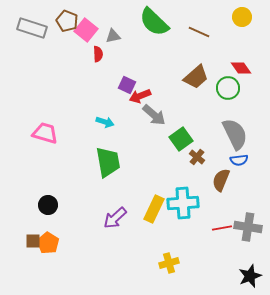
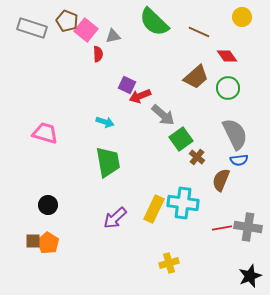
red diamond: moved 14 px left, 12 px up
gray arrow: moved 9 px right
cyan cross: rotated 12 degrees clockwise
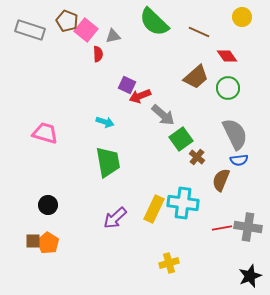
gray rectangle: moved 2 px left, 2 px down
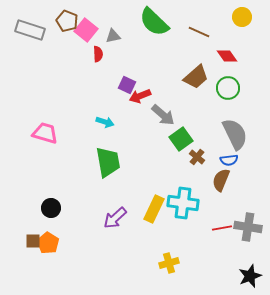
blue semicircle: moved 10 px left
black circle: moved 3 px right, 3 px down
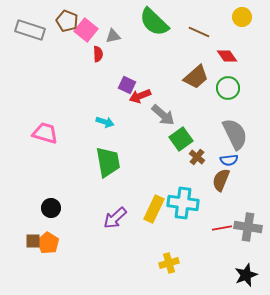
black star: moved 4 px left, 1 px up
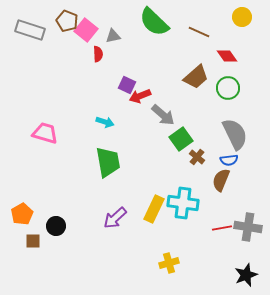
black circle: moved 5 px right, 18 px down
orange pentagon: moved 26 px left, 29 px up; rotated 10 degrees clockwise
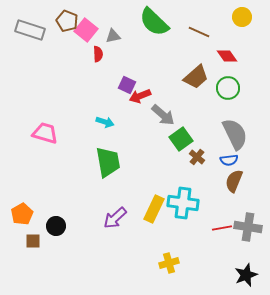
brown semicircle: moved 13 px right, 1 px down
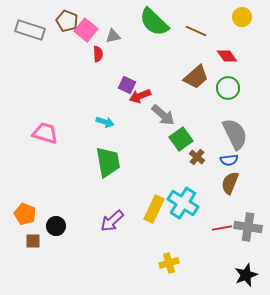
brown line: moved 3 px left, 1 px up
brown semicircle: moved 4 px left, 2 px down
cyan cross: rotated 24 degrees clockwise
orange pentagon: moved 3 px right; rotated 20 degrees counterclockwise
purple arrow: moved 3 px left, 3 px down
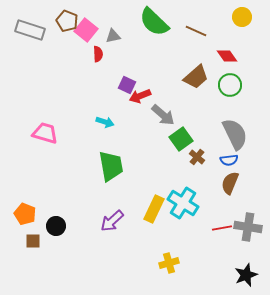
green circle: moved 2 px right, 3 px up
green trapezoid: moved 3 px right, 4 px down
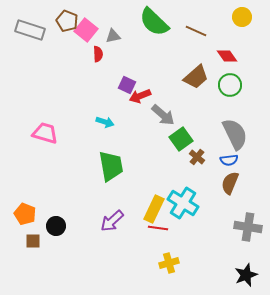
red line: moved 64 px left; rotated 18 degrees clockwise
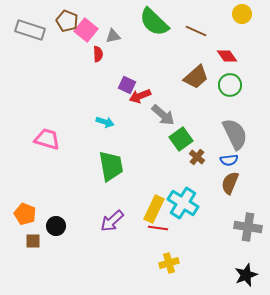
yellow circle: moved 3 px up
pink trapezoid: moved 2 px right, 6 px down
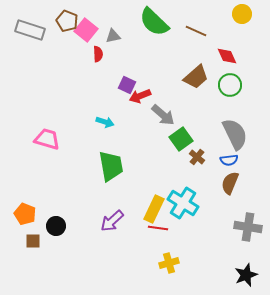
red diamond: rotated 10 degrees clockwise
